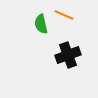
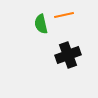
orange line: rotated 36 degrees counterclockwise
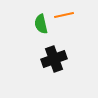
black cross: moved 14 px left, 4 px down
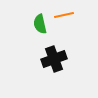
green semicircle: moved 1 px left
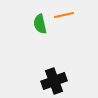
black cross: moved 22 px down
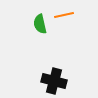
black cross: rotated 35 degrees clockwise
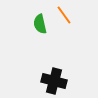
orange line: rotated 66 degrees clockwise
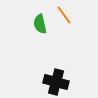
black cross: moved 2 px right, 1 px down
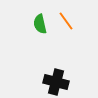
orange line: moved 2 px right, 6 px down
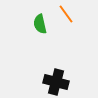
orange line: moved 7 px up
